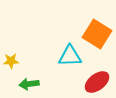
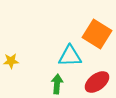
green arrow: moved 28 px right; rotated 102 degrees clockwise
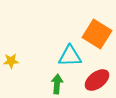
red ellipse: moved 2 px up
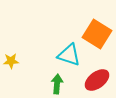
cyan triangle: moved 1 px left, 1 px up; rotated 20 degrees clockwise
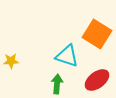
cyan triangle: moved 2 px left, 1 px down
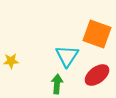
orange square: rotated 12 degrees counterclockwise
cyan triangle: rotated 45 degrees clockwise
red ellipse: moved 5 px up
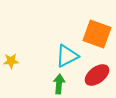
cyan triangle: rotated 30 degrees clockwise
green arrow: moved 2 px right
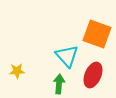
cyan triangle: rotated 45 degrees counterclockwise
yellow star: moved 6 px right, 10 px down
red ellipse: moved 4 px left; rotated 30 degrees counterclockwise
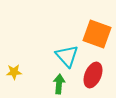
yellow star: moved 3 px left, 1 px down
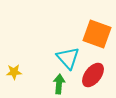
cyan triangle: moved 1 px right, 2 px down
red ellipse: rotated 15 degrees clockwise
